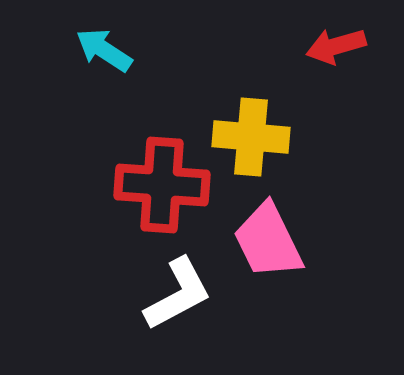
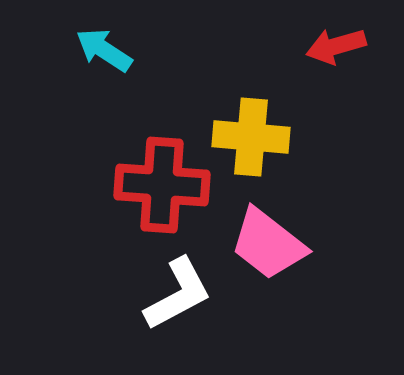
pink trapezoid: moved 3 px down; rotated 26 degrees counterclockwise
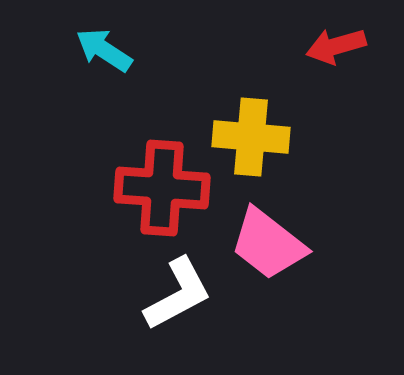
red cross: moved 3 px down
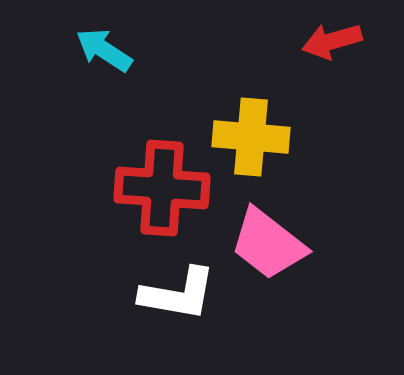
red arrow: moved 4 px left, 5 px up
white L-shape: rotated 38 degrees clockwise
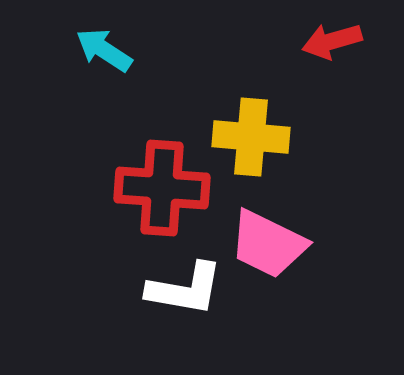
pink trapezoid: rotated 12 degrees counterclockwise
white L-shape: moved 7 px right, 5 px up
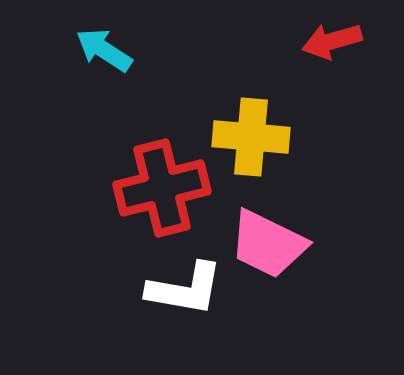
red cross: rotated 18 degrees counterclockwise
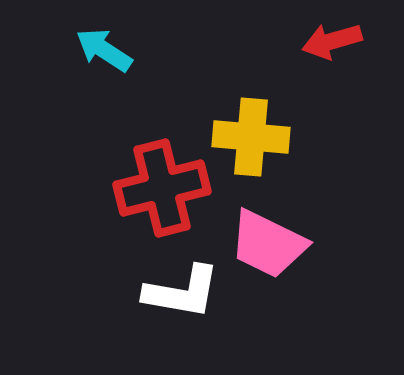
white L-shape: moved 3 px left, 3 px down
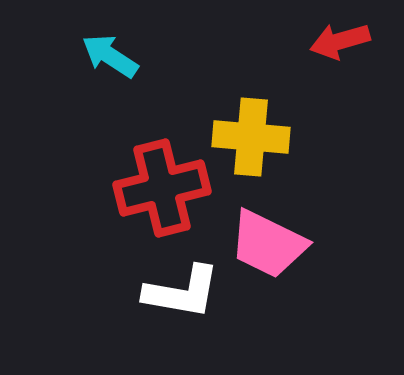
red arrow: moved 8 px right
cyan arrow: moved 6 px right, 6 px down
